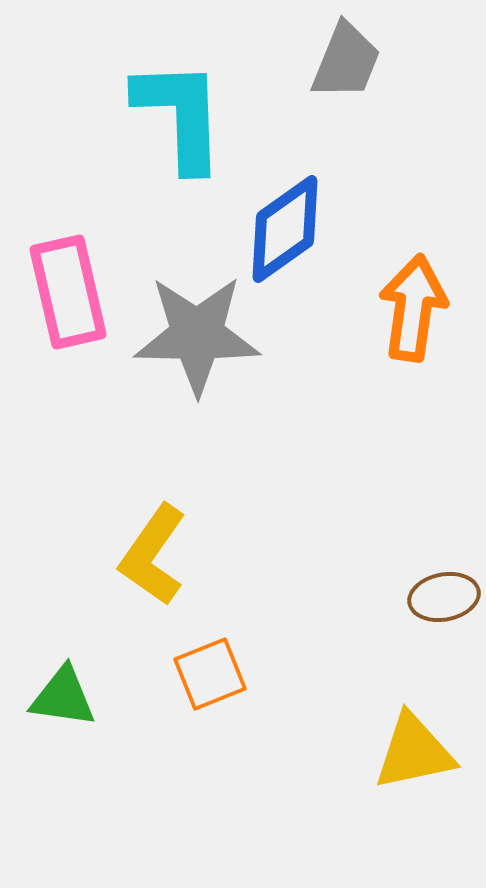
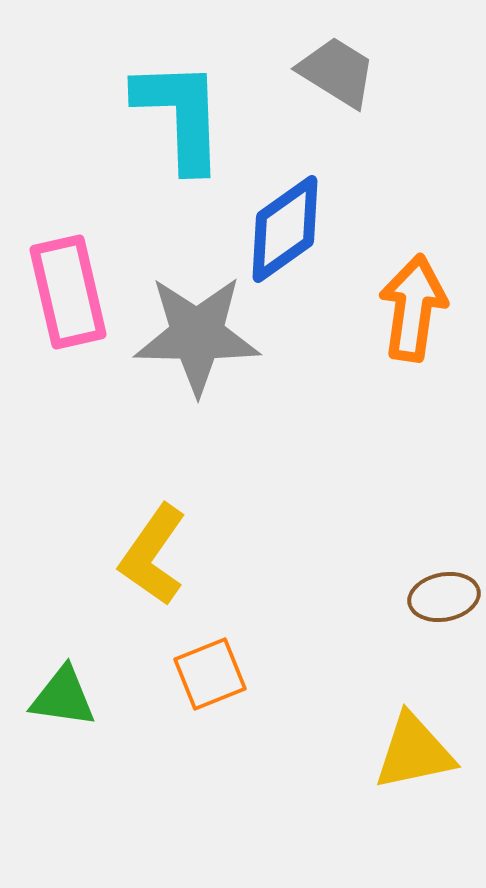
gray trapezoid: moved 9 px left, 11 px down; rotated 80 degrees counterclockwise
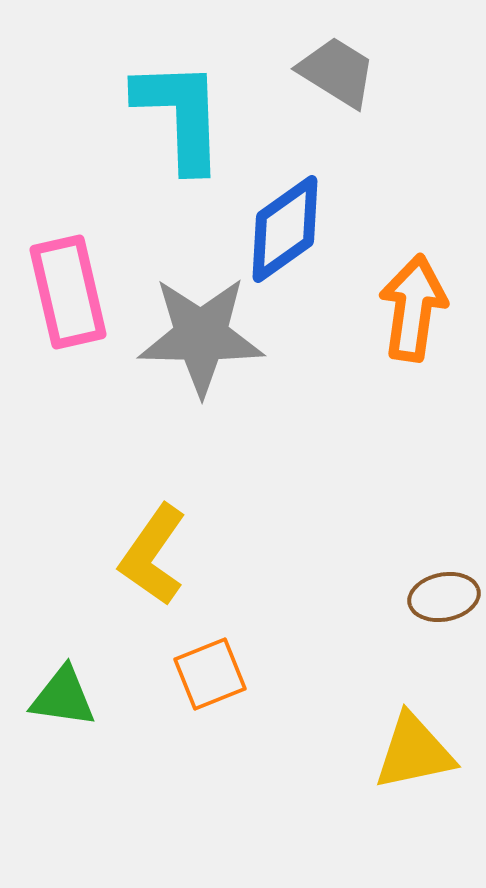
gray star: moved 4 px right, 1 px down
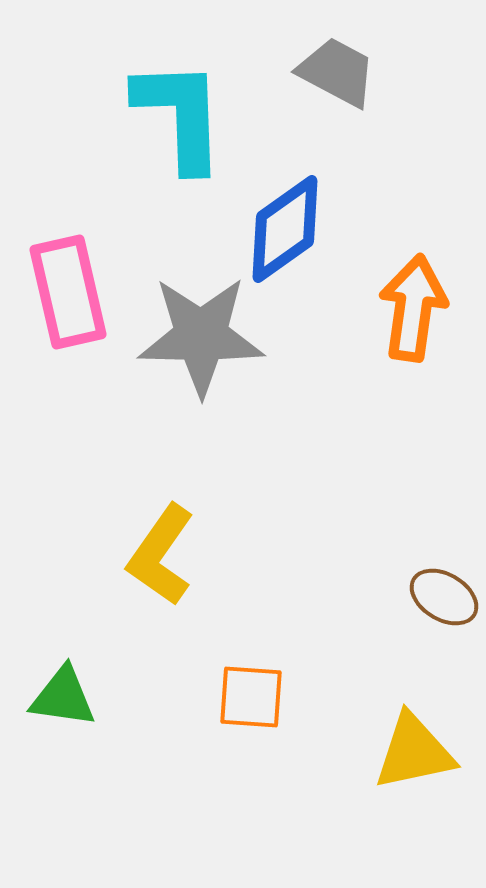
gray trapezoid: rotated 4 degrees counterclockwise
yellow L-shape: moved 8 px right
brown ellipse: rotated 42 degrees clockwise
orange square: moved 41 px right, 23 px down; rotated 26 degrees clockwise
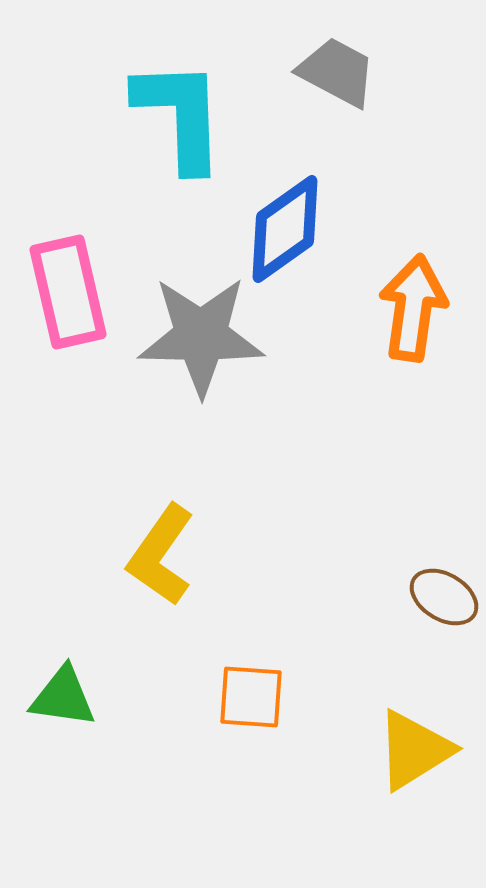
yellow triangle: moved 2 px up; rotated 20 degrees counterclockwise
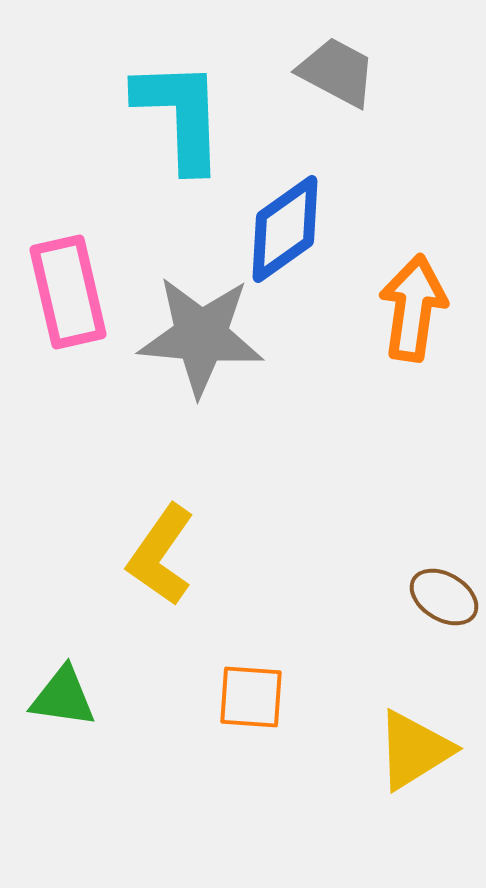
gray star: rotated 4 degrees clockwise
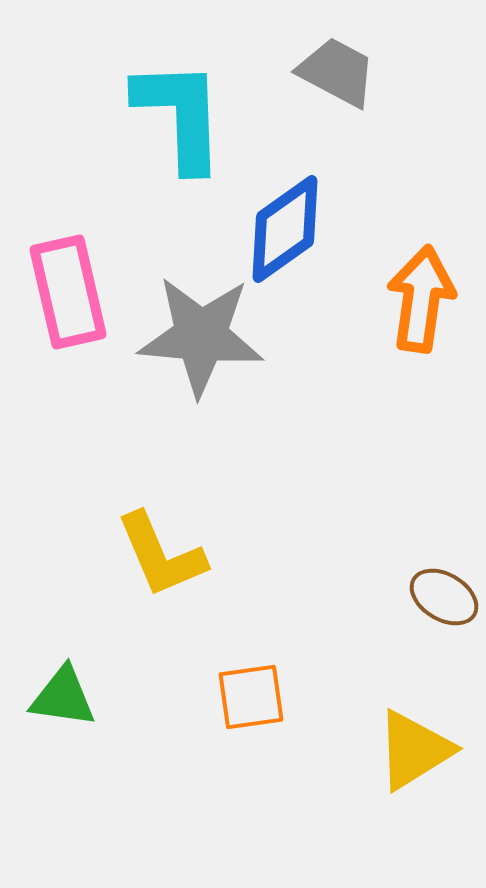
orange arrow: moved 8 px right, 9 px up
yellow L-shape: rotated 58 degrees counterclockwise
orange square: rotated 12 degrees counterclockwise
